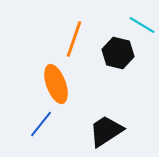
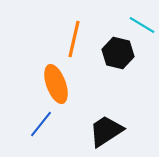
orange line: rotated 6 degrees counterclockwise
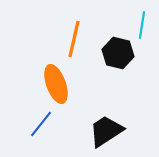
cyan line: rotated 68 degrees clockwise
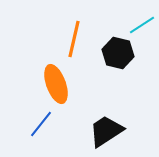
cyan line: rotated 48 degrees clockwise
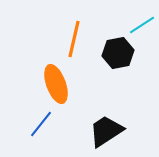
black hexagon: rotated 24 degrees counterclockwise
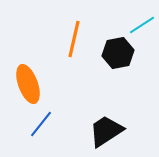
orange ellipse: moved 28 px left
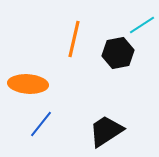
orange ellipse: rotated 66 degrees counterclockwise
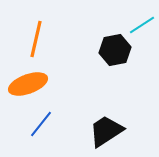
orange line: moved 38 px left
black hexagon: moved 3 px left, 3 px up
orange ellipse: rotated 24 degrees counterclockwise
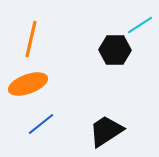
cyan line: moved 2 px left
orange line: moved 5 px left
black hexagon: rotated 12 degrees clockwise
blue line: rotated 12 degrees clockwise
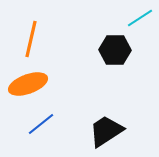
cyan line: moved 7 px up
